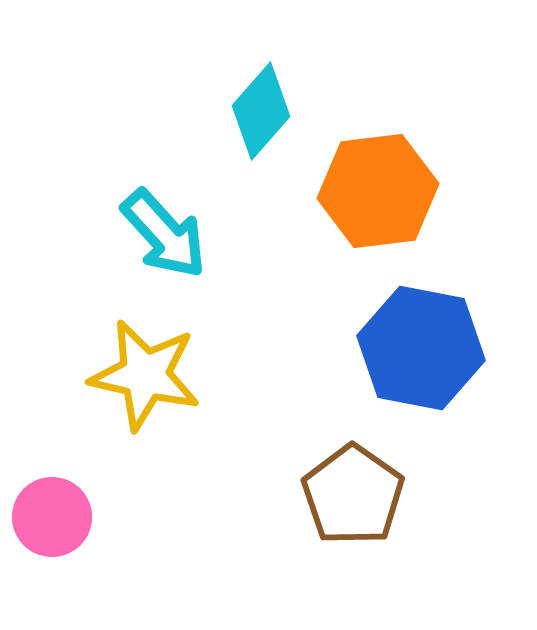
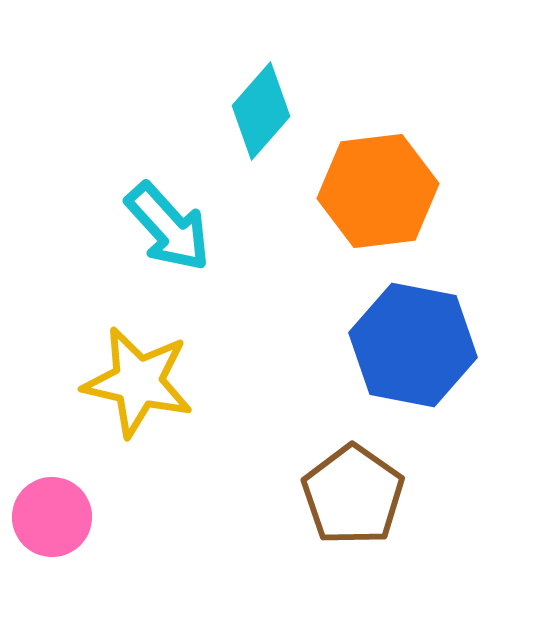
cyan arrow: moved 4 px right, 7 px up
blue hexagon: moved 8 px left, 3 px up
yellow star: moved 7 px left, 7 px down
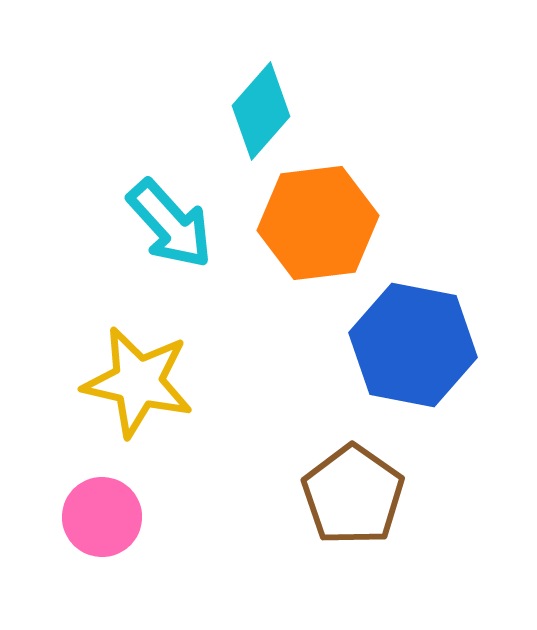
orange hexagon: moved 60 px left, 32 px down
cyan arrow: moved 2 px right, 3 px up
pink circle: moved 50 px right
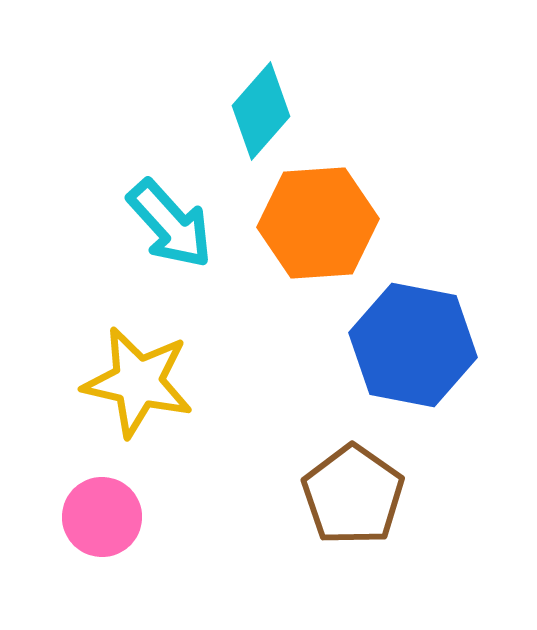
orange hexagon: rotated 3 degrees clockwise
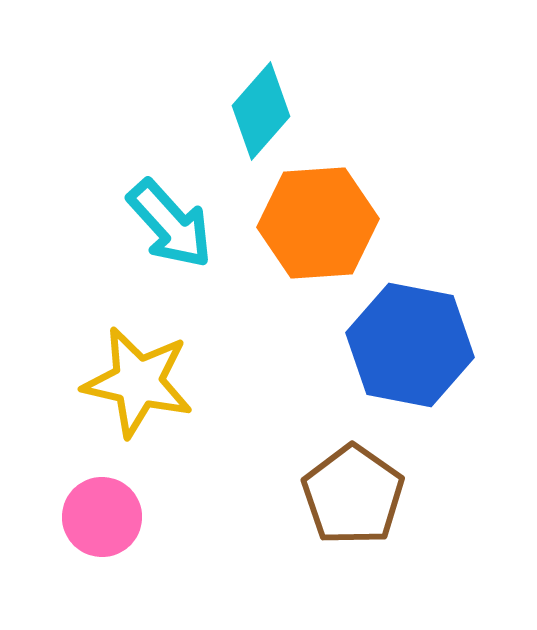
blue hexagon: moved 3 px left
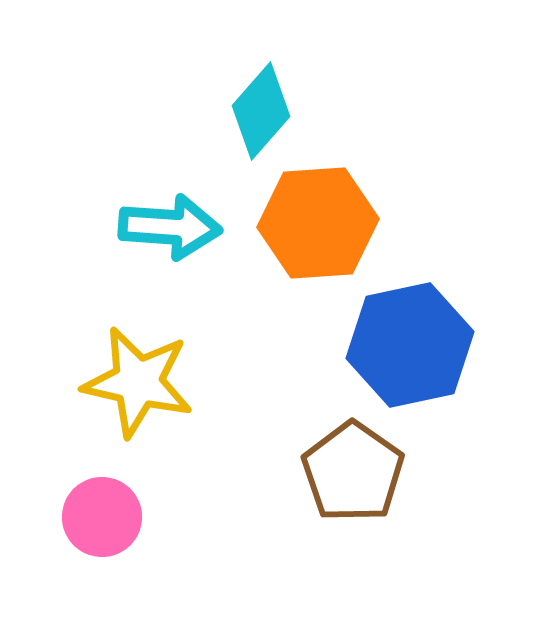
cyan arrow: moved 3 px down; rotated 44 degrees counterclockwise
blue hexagon: rotated 23 degrees counterclockwise
brown pentagon: moved 23 px up
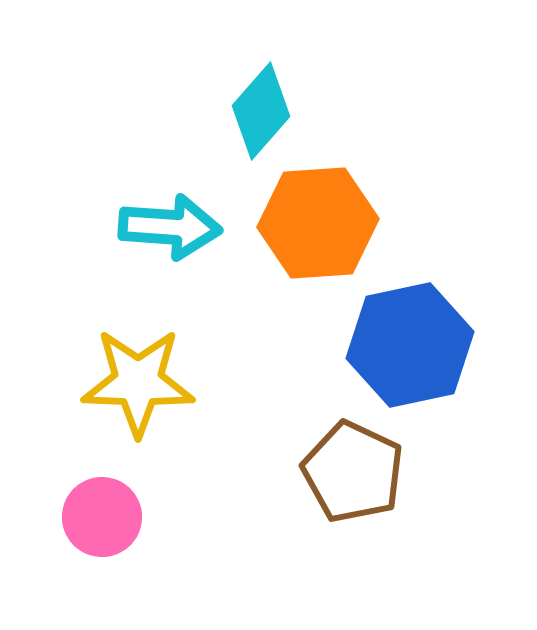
yellow star: rotated 11 degrees counterclockwise
brown pentagon: rotated 10 degrees counterclockwise
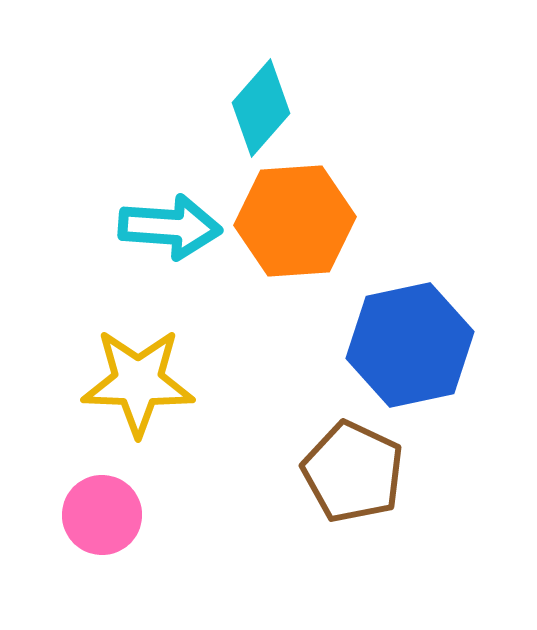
cyan diamond: moved 3 px up
orange hexagon: moved 23 px left, 2 px up
pink circle: moved 2 px up
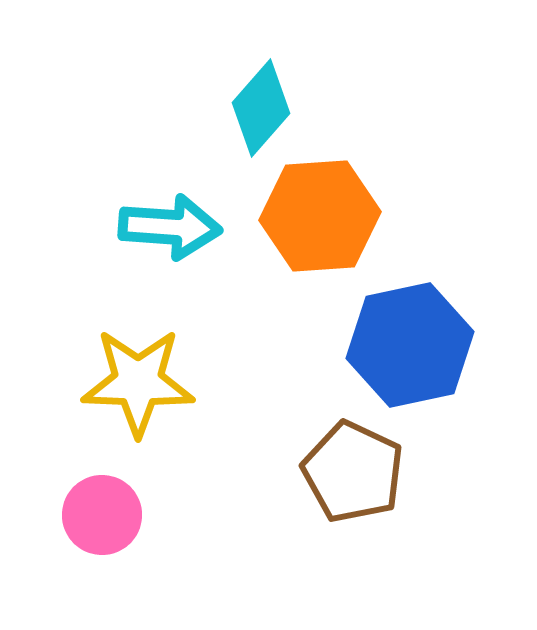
orange hexagon: moved 25 px right, 5 px up
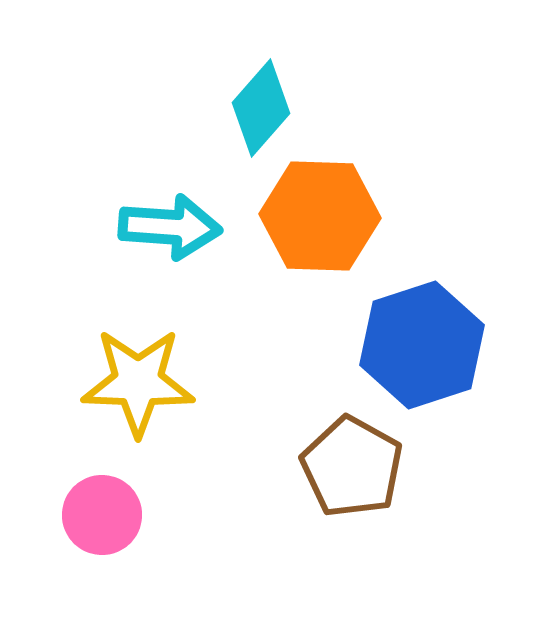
orange hexagon: rotated 6 degrees clockwise
blue hexagon: moved 12 px right; rotated 6 degrees counterclockwise
brown pentagon: moved 1 px left, 5 px up; rotated 4 degrees clockwise
